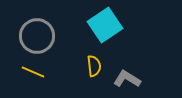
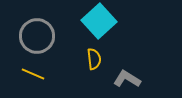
cyan square: moved 6 px left, 4 px up; rotated 8 degrees counterclockwise
yellow semicircle: moved 7 px up
yellow line: moved 2 px down
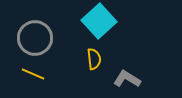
gray circle: moved 2 px left, 2 px down
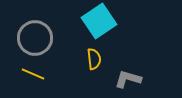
cyan square: rotated 8 degrees clockwise
gray L-shape: moved 1 px right; rotated 16 degrees counterclockwise
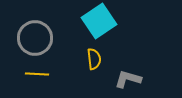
yellow line: moved 4 px right; rotated 20 degrees counterclockwise
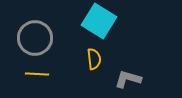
cyan square: rotated 24 degrees counterclockwise
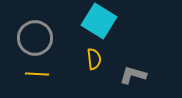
gray L-shape: moved 5 px right, 4 px up
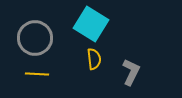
cyan square: moved 8 px left, 3 px down
gray L-shape: moved 2 px left, 3 px up; rotated 100 degrees clockwise
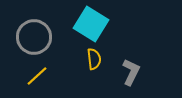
gray circle: moved 1 px left, 1 px up
yellow line: moved 2 px down; rotated 45 degrees counterclockwise
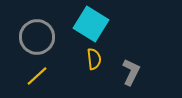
gray circle: moved 3 px right
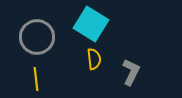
yellow line: moved 1 px left, 3 px down; rotated 55 degrees counterclockwise
